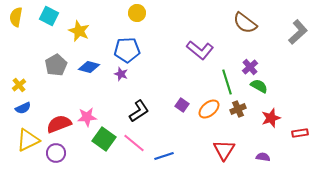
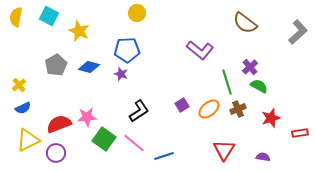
purple square: rotated 24 degrees clockwise
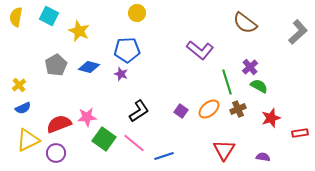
purple square: moved 1 px left, 6 px down; rotated 24 degrees counterclockwise
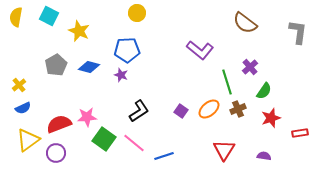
gray L-shape: rotated 40 degrees counterclockwise
purple star: moved 1 px down
green semicircle: moved 5 px right, 5 px down; rotated 96 degrees clockwise
yellow triangle: rotated 10 degrees counterclockwise
purple semicircle: moved 1 px right, 1 px up
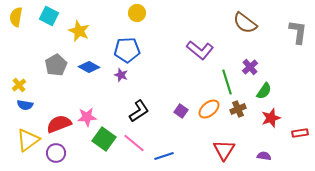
blue diamond: rotated 15 degrees clockwise
blue semicircle: moved 2 px right, 3 px up; rotated 35 degrees clockwise
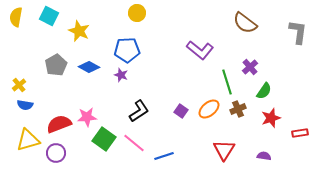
yellow triangle: rotated 20 degrees clockwise
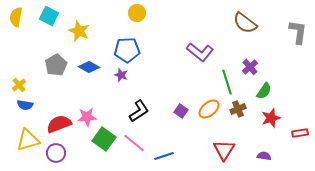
purple L-shape: moved 2 px down
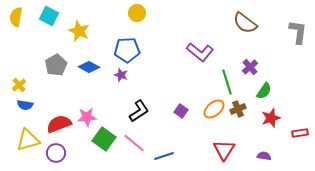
orange ellipse: moved 5 px right
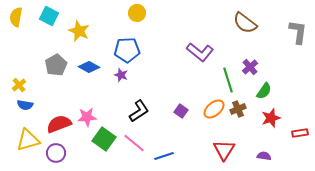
green line: moved 1 px right, 2 px up
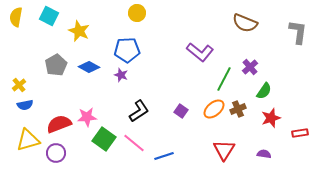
brown semicircle: rotated 15 degrees counterclockwise
green line: moved 4 px left, 1 px up; rotated 45 degrees clockwise
blue semicircle: rotated 21 degrees counterclockwise
purple semicircle: moved 2 px up
